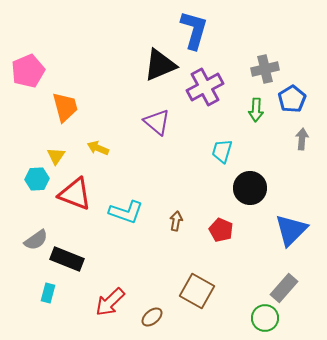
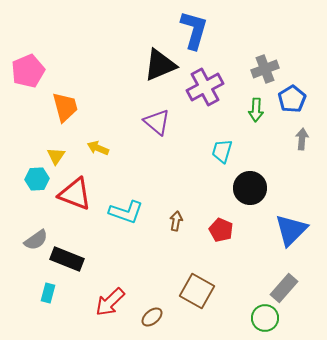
gray cross: rotated 8 degrees counterclockwise
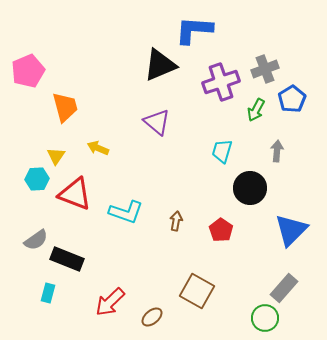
blue L-shape: rotated 102 degrees counterclockwise
purple cross: moved 16 px right, 5 px up; rotated 9 degrees clockwise
green arrow: rotated 25 degrees clockwise
gray arrow: moved 25 px left, 12 px down
red pentagon: rotated 10 degrees clockwise
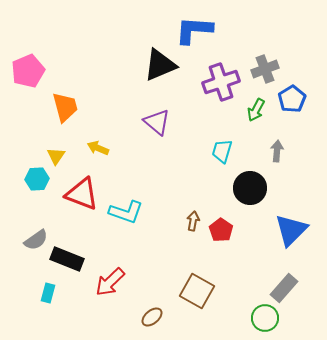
red triangle: moved 7 px right
brown arrow: moved 17 px right
red arrow: moved 20 px up
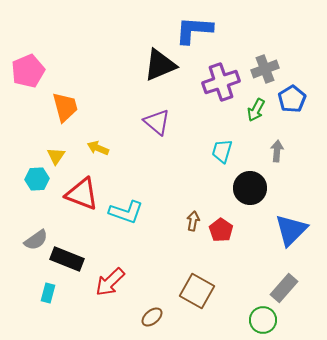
green circle: moved 2 px left, 2 px down
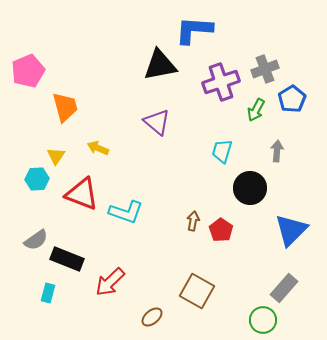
black triangle: rotated 12 degrees clockwise
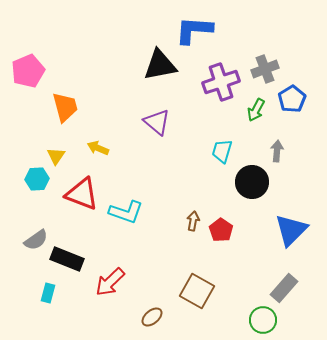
black circle: moved 2 px right, 6 px up
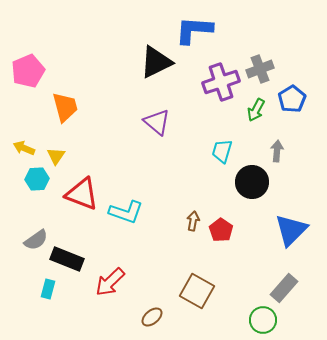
black triangle: moved 4 px left, 3 px up; rotated 15 degrees counterclockwise
gray cross: moved 5 px left
yellow arrow: moved 74 px left
cyan rectangle: moved 4 px up
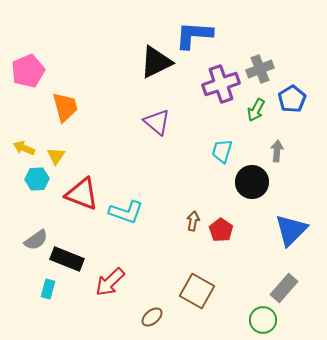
blue L-shape: moved 5 px down
purple cross: moved 2 px down
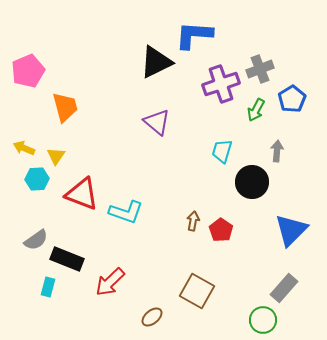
cyan rectangle: moved 2 px up
